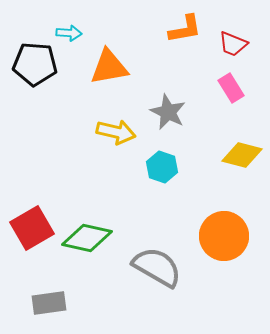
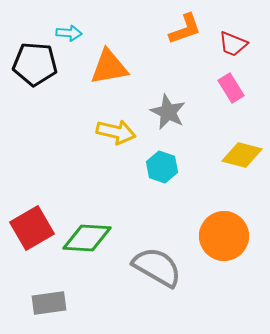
orange L-shape: rotated 9 degrees counterclockwise
green diamond: rotated 9 degrees counterclockwise
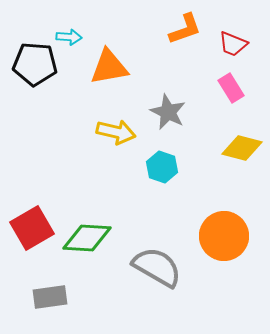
cyan arrow: moved 4 px down
yellow diamond: moved 7 px up
gray rectangle: moved 1 px right, 6 px up
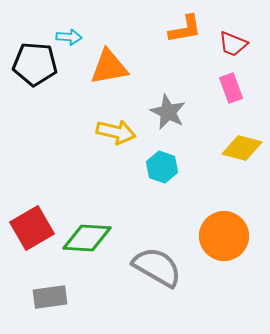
orange L-shape: rotated 9 degrees clockwise
pink rectangle: rotated 12 degrees clockwise
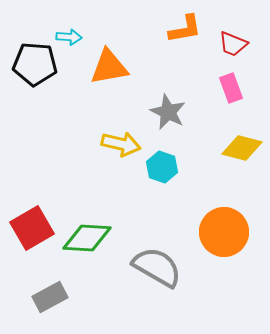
yellow arrow: moved 5 px right, 12 px down
orange circle: moved 4 px up
gray rectangle: rotated 20 degrees counterclockwise
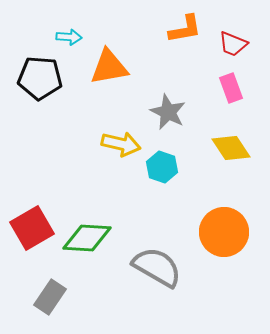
black pentagon: moved 5 px right, 14 px down
yellow diamond: moved 11 px left; rotated 42 degrees clockwise
gray rectangle: rotated 28 degrees counterclockwise
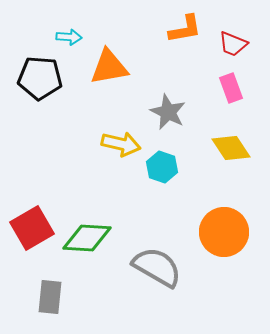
gray rectangle: rotated 28 degrees counterclockwise
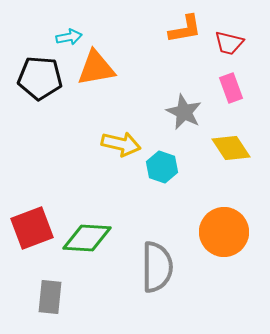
cyan arrow: rotated 15 degrees counterclockwise
red trapezoid: moved 4 px left, 1 px up; rotated 8 degrees counterclockwise
orange triangle: moved 13 px left, 1 px down
gray star: moved 16 px right
red square: rotated 9 degrees clockwise
gray semicircle: rotated 60 degrees clockwise
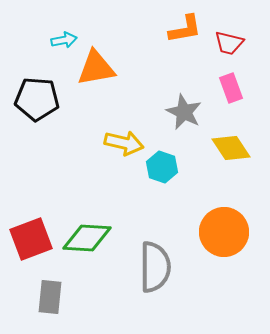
cyan arrow: moved 5 px left, 3 px down
black pentagon: moved 3 px left, 21 px down
yellow arrow: moved 3 px right, 1 px up
red square: moved 1 px left, 11 px down
gray semicircle: moved 2 px left
